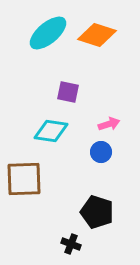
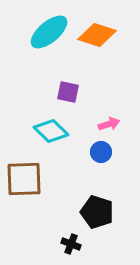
cyan ellipse: moved 1 px right, 1 px up
cyan diamond: rotated 36 degrees clockwise
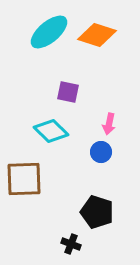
pink arrow: rotated 120 degrees clockwise
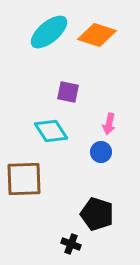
cyan diamond: rotated 12 degrees clockwise
black pentagon: moved 2 px down
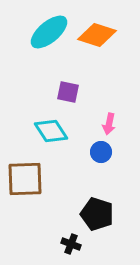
brown square: moved 1 px right
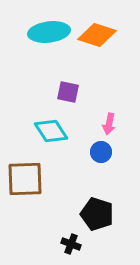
cyan ellipse: rotated 33 degrees clockwise
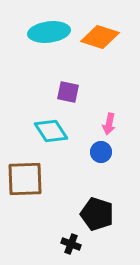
orange diamond: moved 3 px right, 2 px down
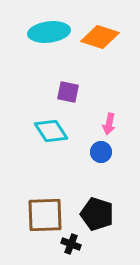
brown square: moved 20 px right, 36 px down
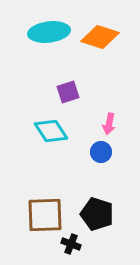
purple square: rotated 30 degrees counterclockwise
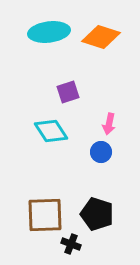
orange diamond: moved 1 px right
